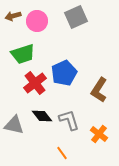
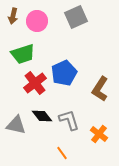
brown arrow: rotated 63 degrees counterclockwise
brown L-shape: moved 1 px right, 1 px up
gray triangle: moved 2 px right
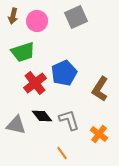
green trapezoid: moved 2 px up
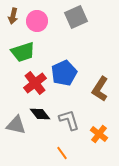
black diamond: moved 2 px left, 2 px up
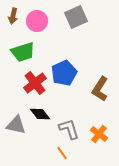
gray L-shape: moved 9 px down
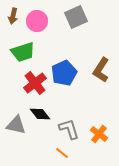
brown L-shape: moved 1 px right, 19 px up
orange line: rotated 16 degrees counterclockwise
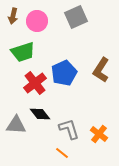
gray triangle: rotated 10 degrees counterclockwise
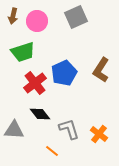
gray triangle: moved 2 px left, 5 px down
orange line: moved 10 px left, 2 px up
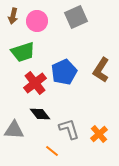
blue pentagon: moved 1 px up
orange cross: rotated 12 degrees clockwise
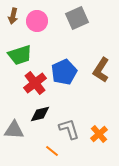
gray square: moved 1 px right, 1 px down
green trapezoid: moved 3 px left, 3 px down
black diamond: rotated 65 degrees counterclockwise
